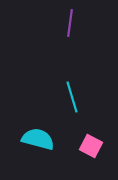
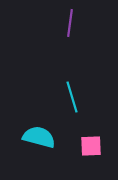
cyan semicircle: moved 1 px right, 2 px up
pink square: rotated 30 degrees counterclockwise
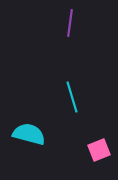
cyan semicircle: moved 10 px left, 3 px up
pink square: moved 8 px right, 4 px down; rotated 20 degrees counterclockwise
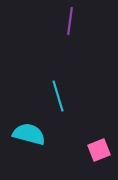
purple line: moved 2 px up
cyan line: moved 14 px left, 1 px up
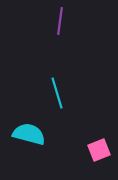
purple line: moved 10 px left
cyan line: moved 1 px left, 3 px up
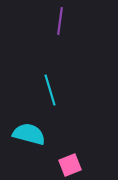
cyan line: moved 7 px left, 3 px up
pink square: moved 29 px left, 15 px down
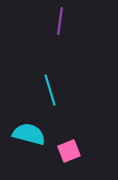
pink square: moved 1 px left, 14 px up
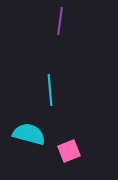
cyan line: rotated 12 degrees clockwise
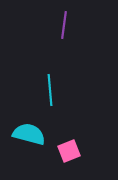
purple line: moved 4 px right, 4 px down
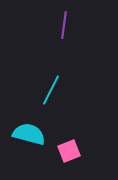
cyan line: moved 1 px right; rotated 32 degrees clockwise
